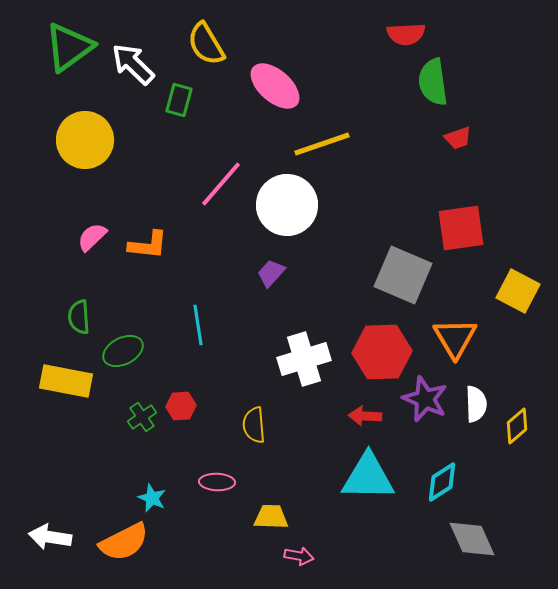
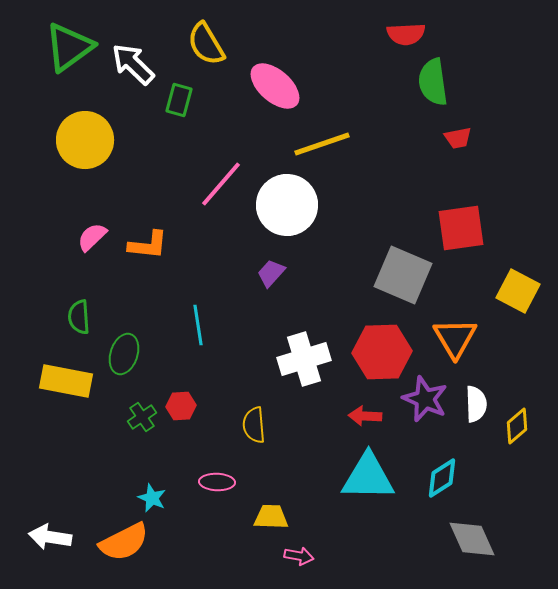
red trapezoid at (458, 138): rotated 8 degrees clockwise
green ellipse at (123, 351): moved 1 px right, 3 px down; rotated 45 degrees counterclockwise
cyan diamond at (442, 482): moved 4 px up
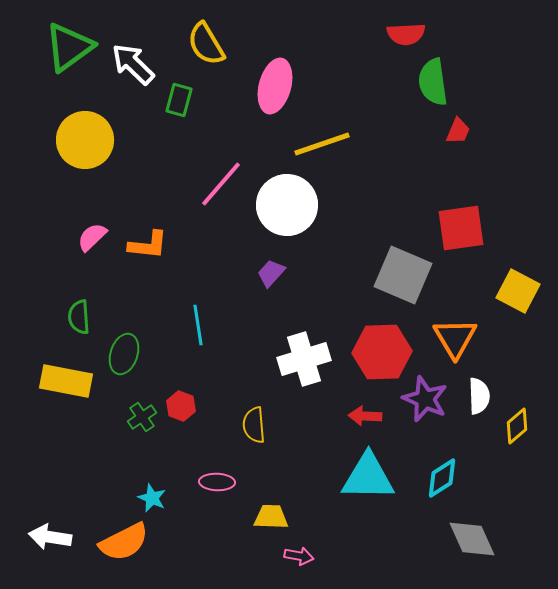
pink ellipse at (275, 86): rotated 64 degrees clockwise
red trapezoid at (458, 138): moved 7 px up; rotated 56 degrees counterclockwise
white semicircle at (476, 404): moved 3 px right, 8 px up
red hexagon at (181, 406): rotated 24 degrees clockwise
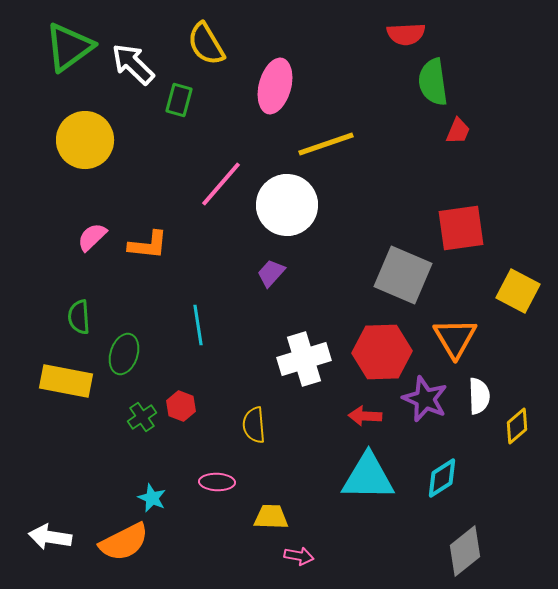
yellow line at (322, 144): moved 4 px right
gray diamond at (472, 539): moved 7 px left, 12 px down; rotated 75 degrees clockwise
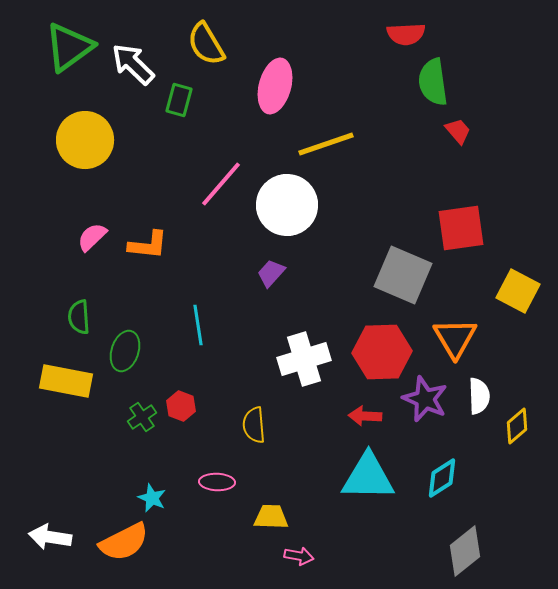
red trapezoid at (458, 131): rotated 64 degrees counterclockwise
green ellipse at (124, 354): moved 1 px right, 3 px up
